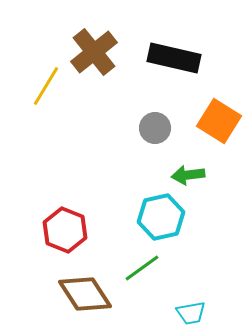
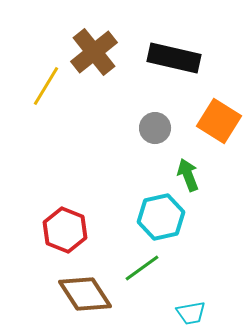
green arrow: rotated 76 degrees clockwise
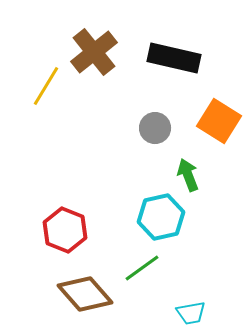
brown diamond: rotated 8 degrees counterclockwise
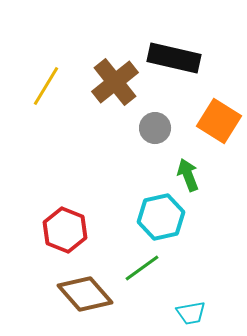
brown cross: moved 21 px right, 30 px down
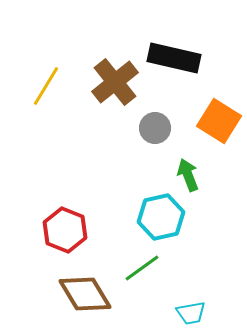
brown diamond: rotated 10 degrees clockwise
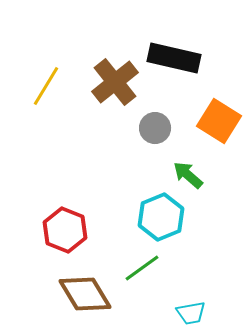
green arrow: rotated 28 degrees counterclockwise
cyan hexagon: rotated 9 degrees counterclockwise
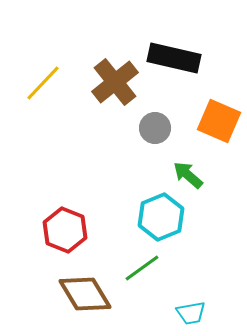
yellow line: moved 3 px left, 3 px up; rotated 12 degrees clockwise
orange square: rotated 9 degrees counterclockwise
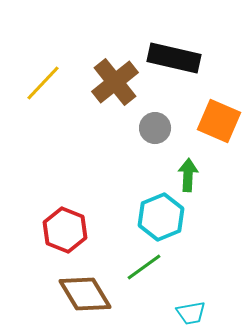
green arrow: rotated 52 degrees clockwise
green line: moved 2 px right, 1 px up
